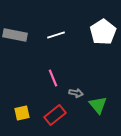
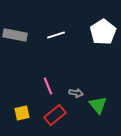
pink line: moved 5 px left, 8 px down
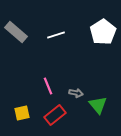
gray rectangle: moved 1 px right, 3 px up; rotated 30 degrees clockwise
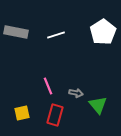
gray rectangle: rotated 30 degrees counterclockwise
red rectangle: rotated 35 degrees counterclockwise
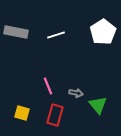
yellow square: rotated 28 degrees clockwise
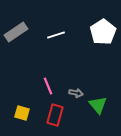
gray rectangle: rotated 45 degrees counterclockwise
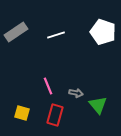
white pentagon: rotated 20 degrees counterclockwise
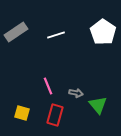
white pentagon: rotated 15 degrees clockwise
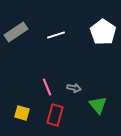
pink line: moved 1 px left, 1 px down
gray arrow: moved 2 px left, 5 px up
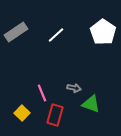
white line: rotated 24 degrees counterclockwise
pink line: moved 5 px left, 6 px down
green triangle: moved 7 px left, 1 px up; rotated 30 degrees counterclockwise
yellow square: rotated 28 degrees clockwise
